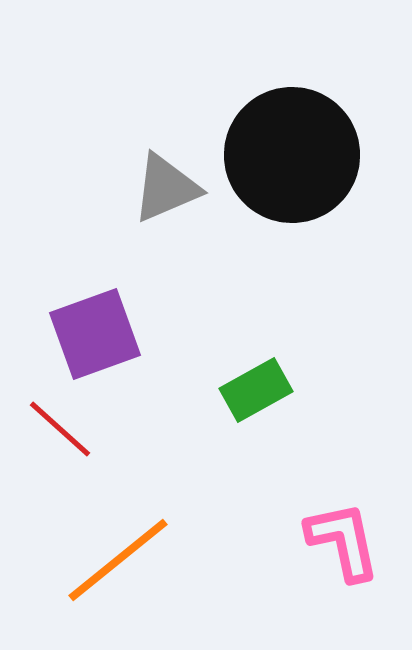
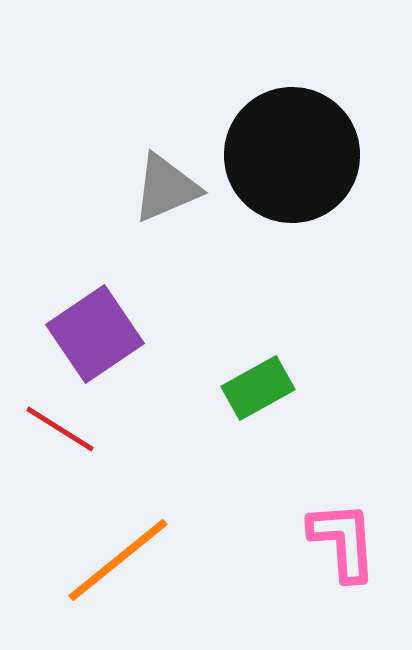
purple square: rotated 14 degrees counterclockwise
green rectangle: moved 2 px right, 2 px up
red line: rotated 10 degrees counterclockwise
pink L-shape: rotated 8 degrees clockwise
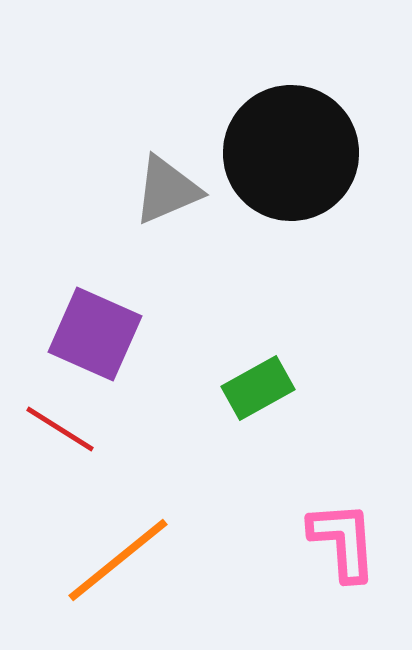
black circle: moved 1 px left, 2 px up
gray triangle: moved 1 px right, 2 px down
purple square: rotated 32 degrees counterclockwise
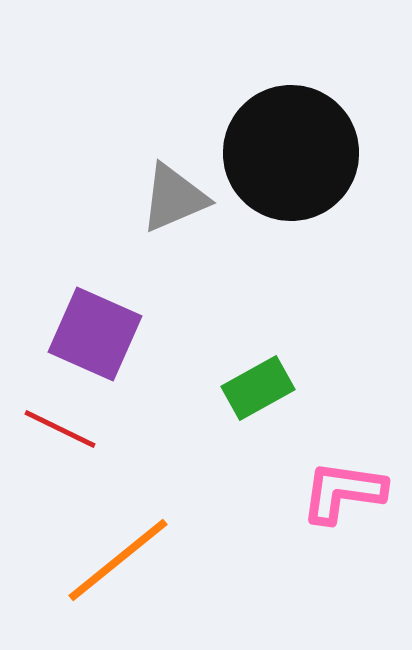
gray triangle: moved 7 px right, 8 px down
red line: rotated 6 degrees counterclockwise
pink L-shape: moved 49 px up; rotated 78 degrees counterclockwise
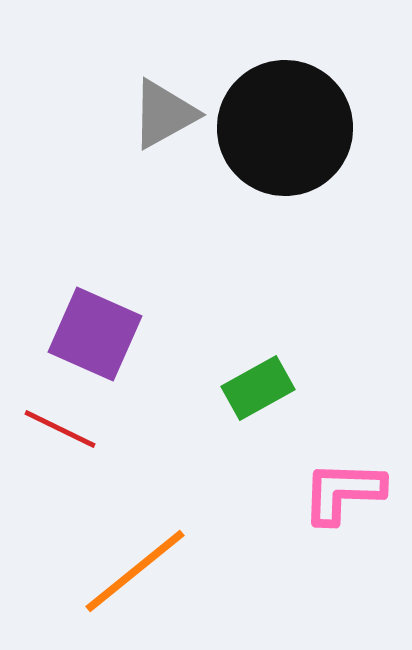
black circle: moved 6 px left, 25 px up
gray triangle: moved 10 px left, 84 px up; rotated 6 degrees counterclockwise
pink L-shape: rotated 6 degrees counterclockwise
orange line: moved 17 px right, 11 px down
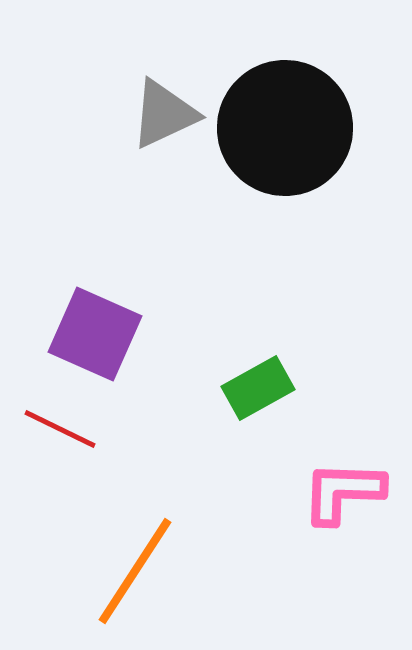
gray triangle: rotated 4 degrees clockwise
orange line: rotated 18 degrees counterclockwise
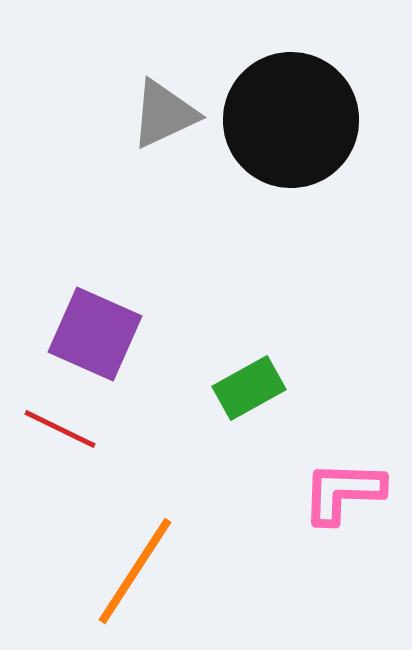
black circle: moved 6 px right, 8 px up
green rectangle: moved 9 px left
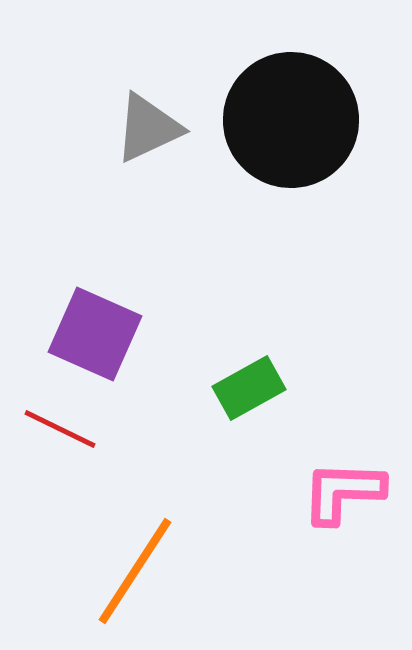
gray triangle: moved 16 px left, 14 px down
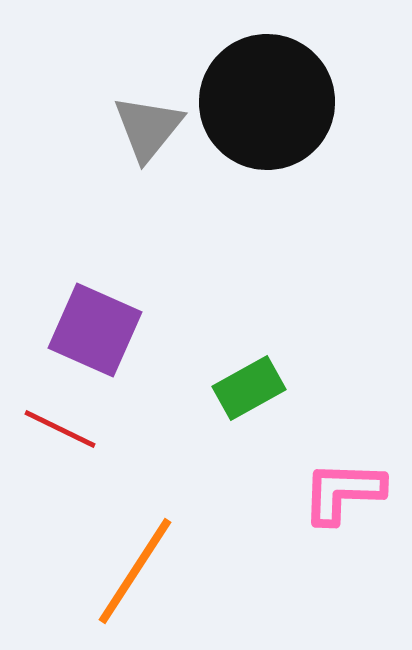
black circle: moved 24 px left, 18 px up
gray triangle: rotated 26 degrees counterclockwise
purple square: moved 4 px up
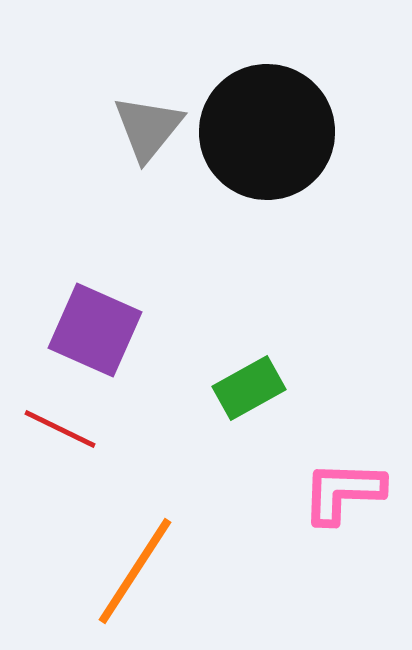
black circle: moved 30 px down
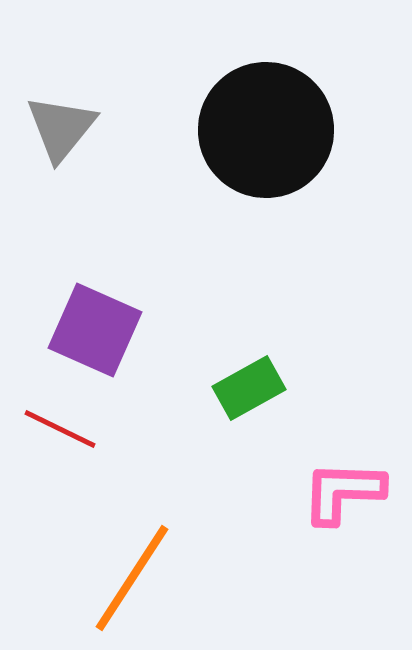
gray triangle: moved 87 px left
black circle: moved 1 px left, 2 px up
orange line: moved 3 px left, 7 px down
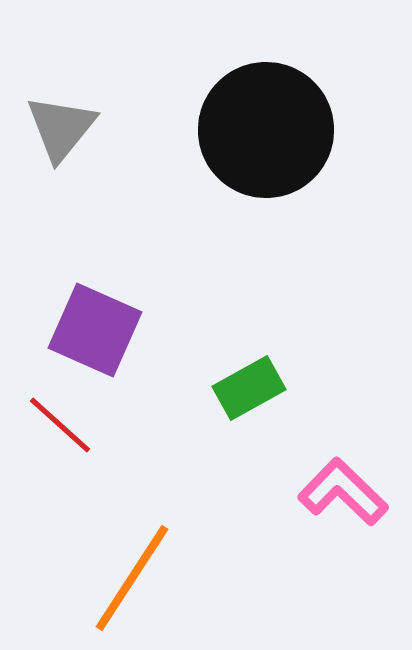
red line: moved 4 px up; rotated 16 degrees clockwise
pink L-shape: rotated 42 degrees clockwise
